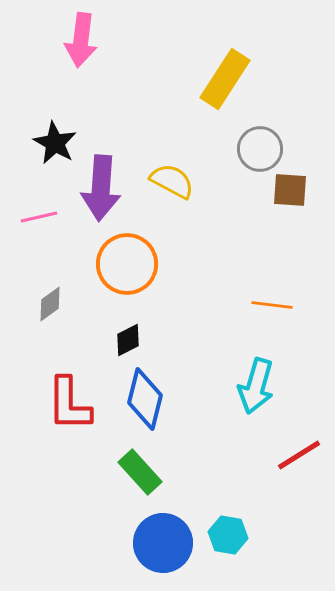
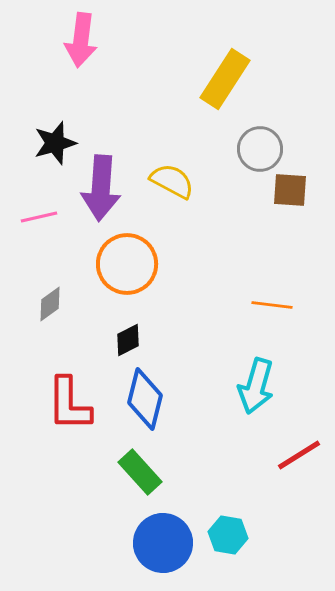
black star: rotated 27 degrees clockwise
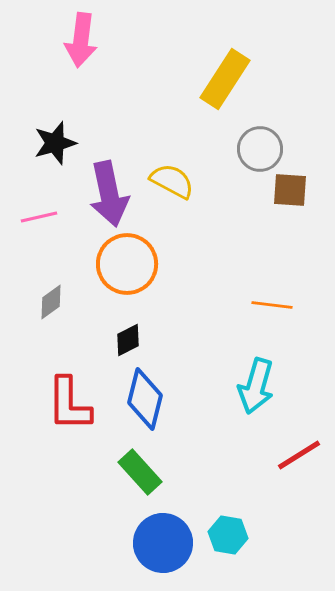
purple arrow: moved 8 px right, 6 px down; rotated 16 degrees counterclockwise
gray diamond: moved 1 px right, 2 px up
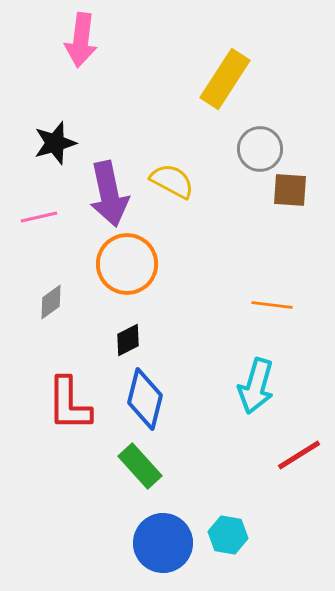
green rectangle: moved 6 px up
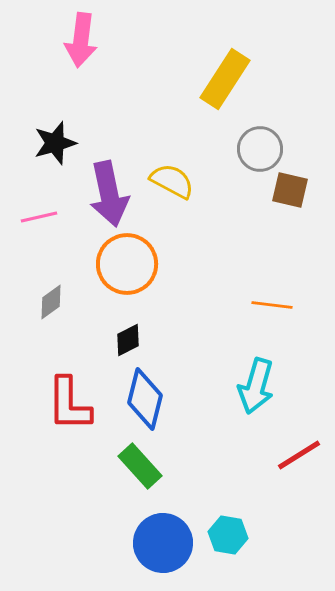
brown square: rotated 9 degrees clockwise
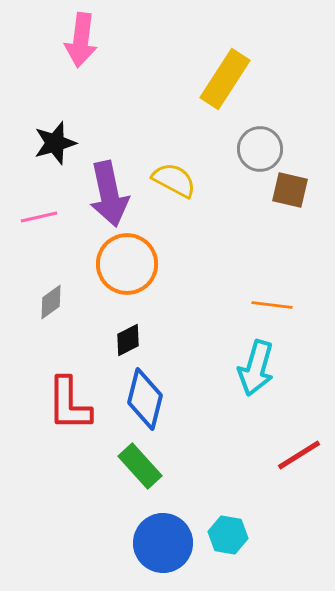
yellow semicircle: moved 2 px right, 1 px up
cyan arrow: moved 18 px up
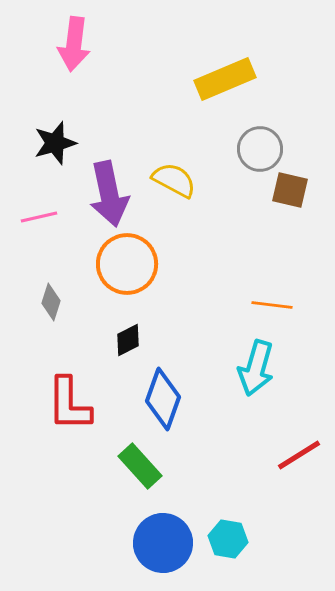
pink arrow: moved 7 px left, 4 px down
yellow rectangle: rotated 34 degrees clockwise
gray diamond: rotated 36 degrees counterclockwise
blue diamond: moved 18 px right; rotated 6 degrees clockwise
cyan hexagon: moved 4 px down
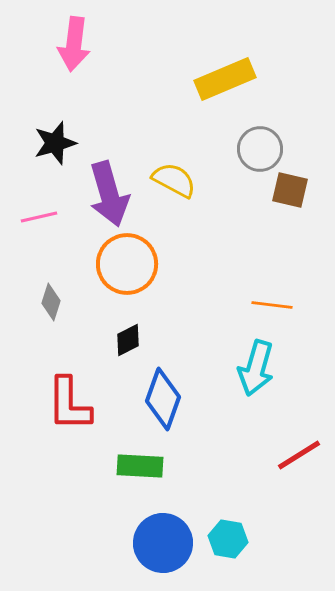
purple arrow: rotated 4 degrees counterclockwise
green rectangle: rotated 45 degrees counterclockwise
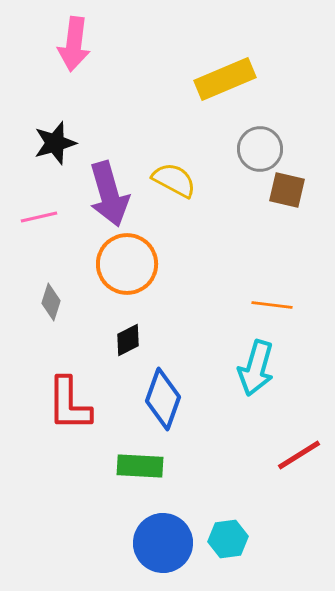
brown square: moved 3 px left
cyan hexagon: rotated 18 degrees counterclockwise
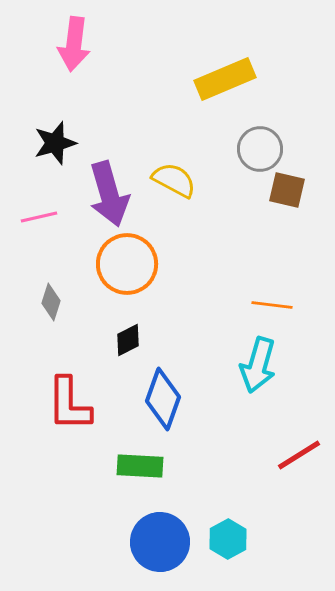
cyan arrow: moved 2 px right, 3 px up
cyan hexagon: rotated 21 degrees counterclockwise
blue circle: moved 3 px left, 1 px up
